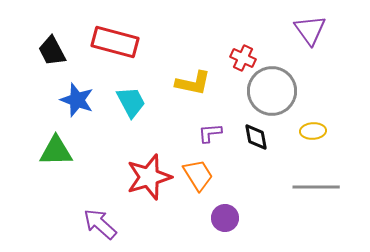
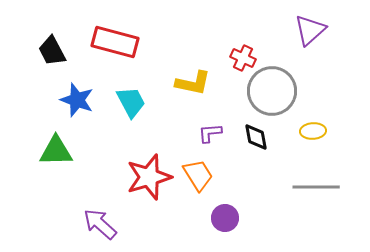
purple triangle: rotated 24 degrees clockwise
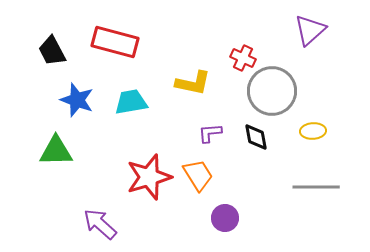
cyan trapezoid: rotated 72 degrees counterclockwise
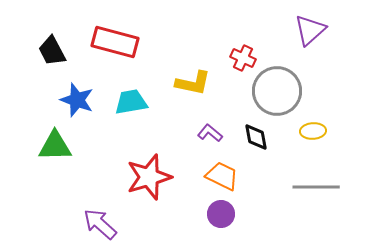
gray circle: moved 5 px right
purple L-shape: rotated 45 degrees clockwise
green triangle: moved 1 px left, 5 px up
orange trapezoid: moved 24 px right, 1 px down; rotated 32 degrees counterclockwise
purple circle: moved 4 px left, 4 px up
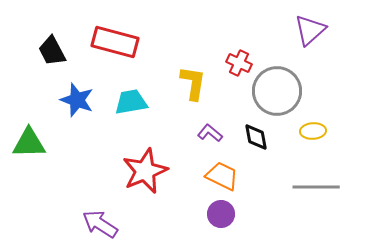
red cross: moved 4 px left, 5 px down
yellow L-shape: rotated 93 degrees counterclockwise
green triangle: moved 26 px left, 3 px up
red star: moved 4 px left, 6 px up; rotated 6 degrees counterclockwise
purple arrow: rotated 9 degrees counterclockwise
